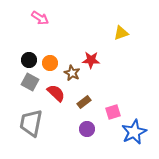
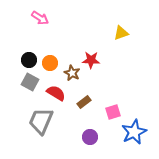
red semicircle: rotated 12 degrees counterclockwise
gray trapezoid: moved 10 px right, 2 px up; rotated 12 degrees clockwise
purple circle: moved 3 px right, 8 px down
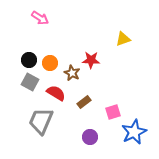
yellow triangle: moved 2 px right, 6 px down
